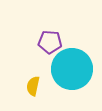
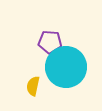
cyan circle: moved 6 px left, 2 px up
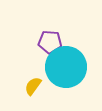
yellow semicircle: rotated 24 degrees clockwise
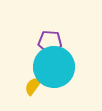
cyan circle: moved 12 px left
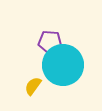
cyan circle: moved 9 px right, 2 px up
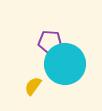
cyan circle: moved 2 px right, 1 px up
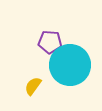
cyan circle: moved 5 px right, 1 px down
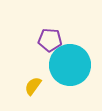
purple pentagon: moved 2 px up
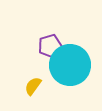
purple pentagon: moved 6 px down; rotated 20 degrees counterclockwise
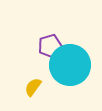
yellow semicircle: moved 1 px down
